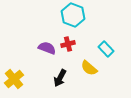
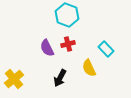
cyan hexagon: moved 6 px left
purple semicircle: rotated 138 degrees counterclockwise
yellow semicircle: rotated 24 degrees clockwise
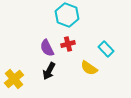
yellow semicircle: rotated 30 degrees counterclockwise
black arrow: moved 11 px left, 7 px up
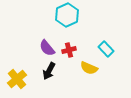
cyan hexagon: rotated 15 degrees clockwise
red cross: moved 1 px right, 6 px down
purple semicircle: rotated 12 degrees counterclockwise
yellow semicircle: rotated 12 degrees counterclockwise
yellow cross: moved 3 px right
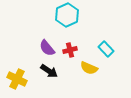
red cross: moved 1 px right
black arrow: rotated 84 degrees counterclockwise
yellow cross: rotated 24 degrees counterclockwise
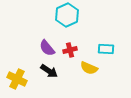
cyan rectangle: rotated 42 degrees counterclockwise
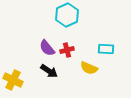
red cross: moved 3 px left
yellow cross: moved 4 px left, 1 px down
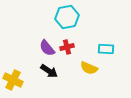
cyan hexagon: moved 2 px down; rotated 15 degrees clockwise
red cross: moved 3 px up
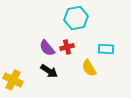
cyan hexagon: moved 9 px right, 1 px down
yellow semicircle: rotated 36 degrees clockwise
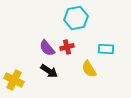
yellow semicircle: moved 1 px down
yellow cross: moved 1 px right
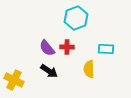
cyan hexagon: rotated 10 degrees counterclockwise
red cross: rotated 16 degrees clockwise
yellow semicircle: rotated 30 degrees clockwise
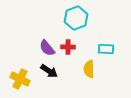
red cross: moved 1 px right
yellow cross: moved 6 px right, 1 px up
